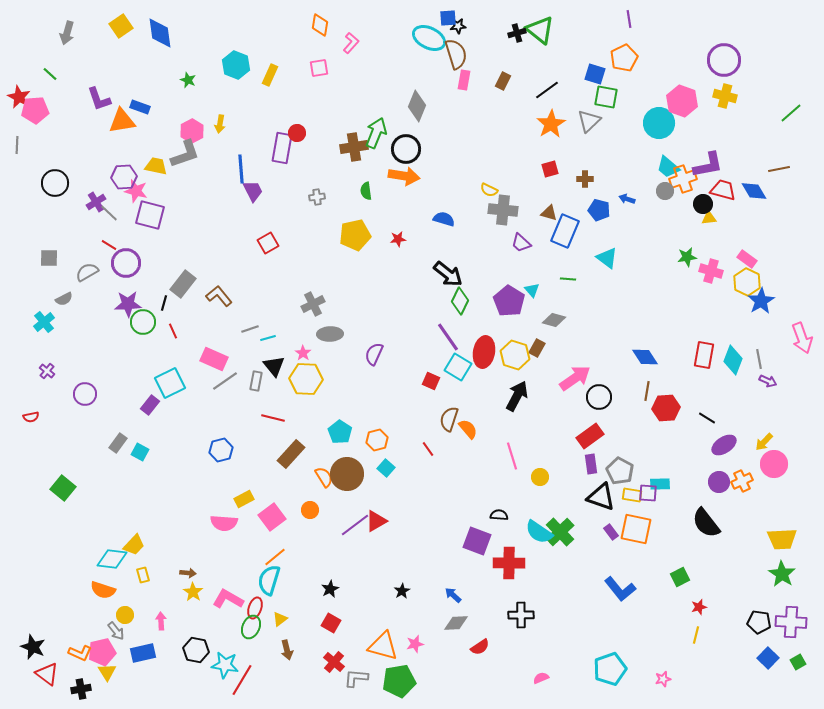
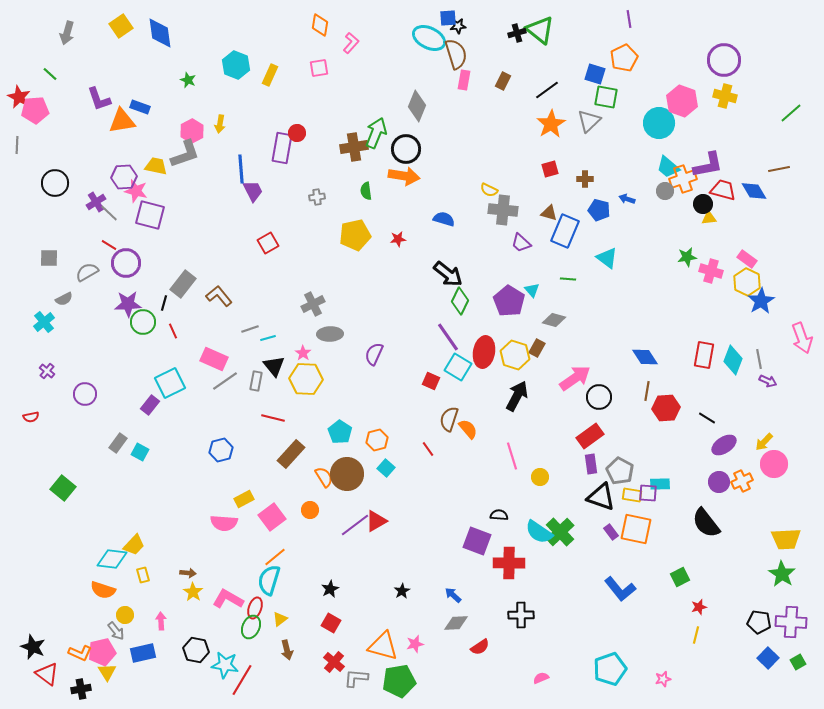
yellow trapezoid at (782, 539): moved 4 px right
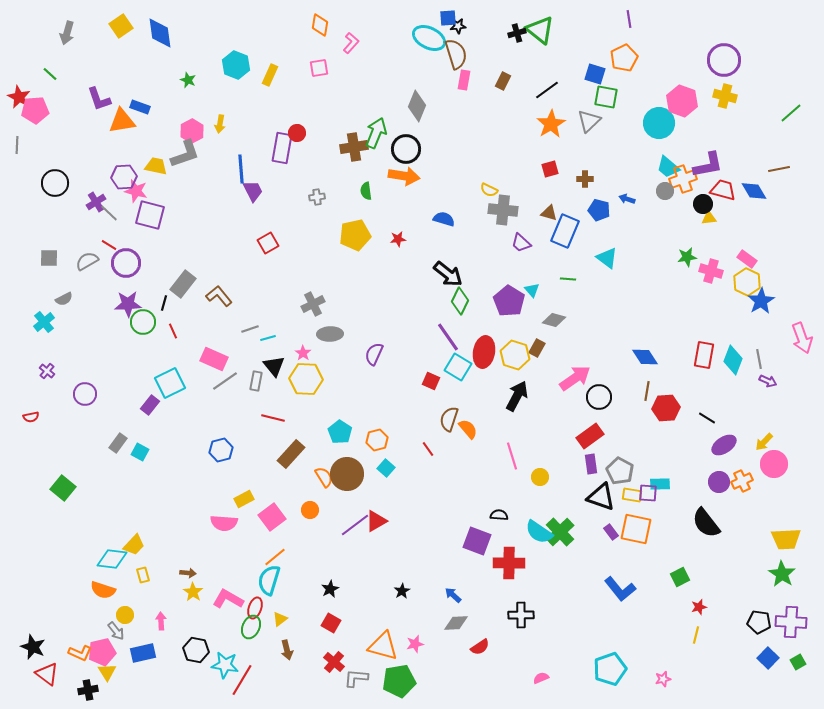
gray semicircle at (87, 272): moved 11 px up
black cross at (81, 689): moved 7 px right, 1 px down
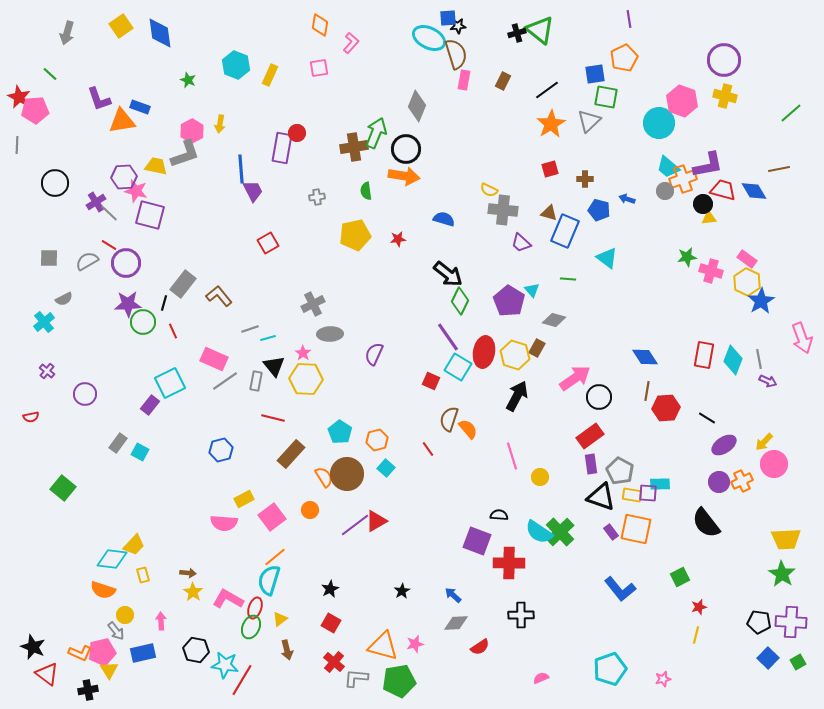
blue square at (595, 74): rotated 25 degrees counterclockwise
yellow triangle at (107, 672): moved 2 px right, 2 px up
